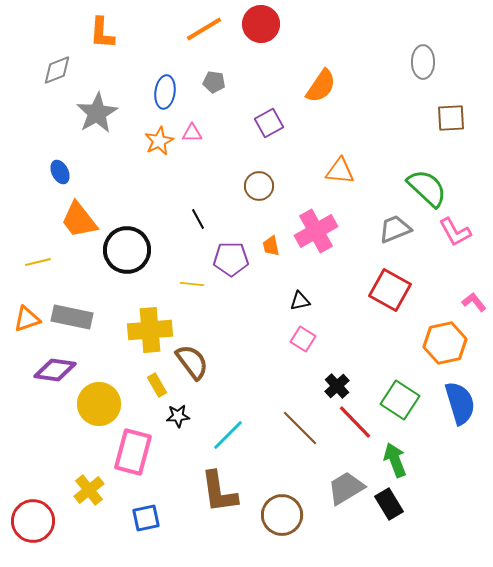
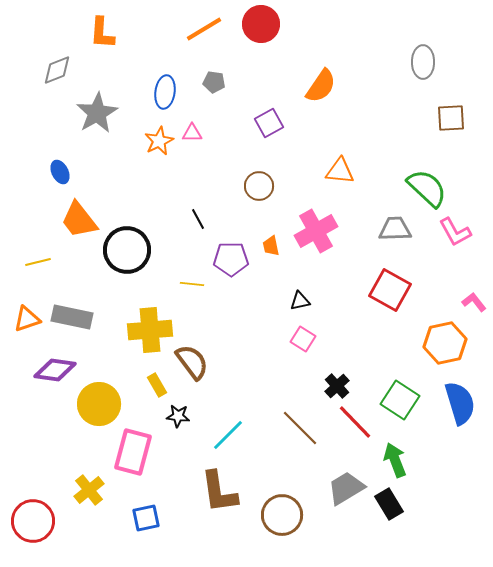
gray trapezoid at (395, 229): rotated 20 degrees clockwise
black star at (178, 416): rotated 10 degrees clockwise
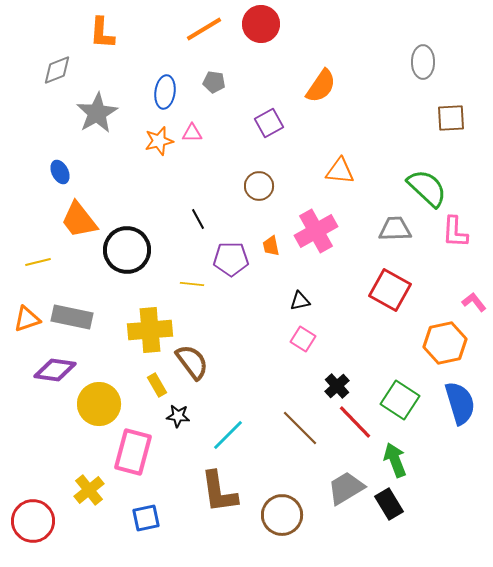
orange star at (159, 141): rotated 12 degrees clockwise
pink L-shape at (455, 232): rotated 32 degrees clockwise
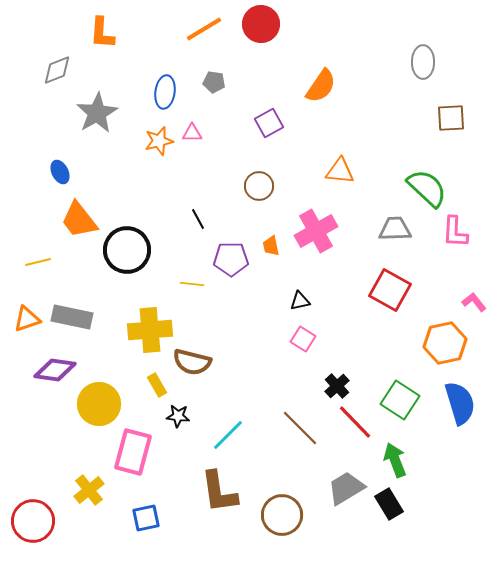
brown semicircle at (192, 362): rotated 141 degrees clockwise
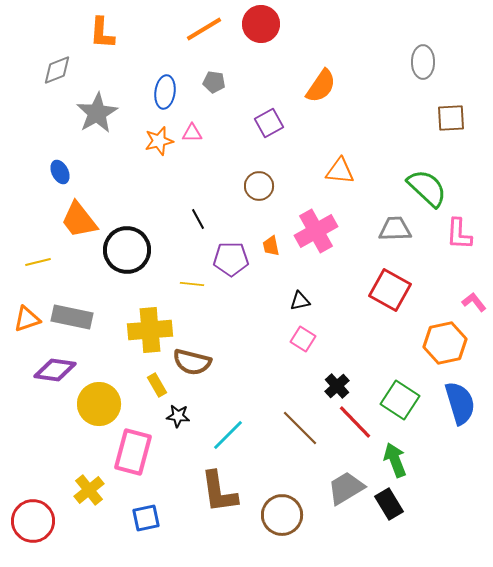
pink L-shape at (455, 232): moved 4 px right, 2 px down
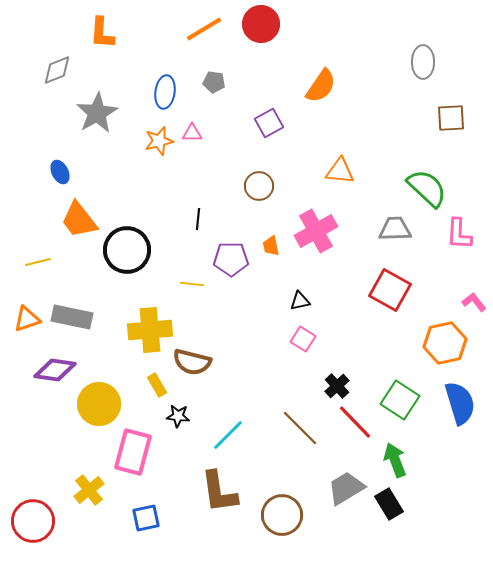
black line at (198, 219): rotated 35 degrees clockwise
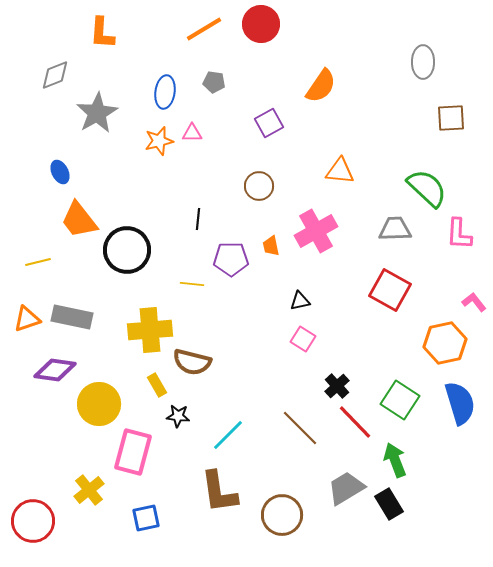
gray diamond at (57, 70): moved 2 px left, 5 px down
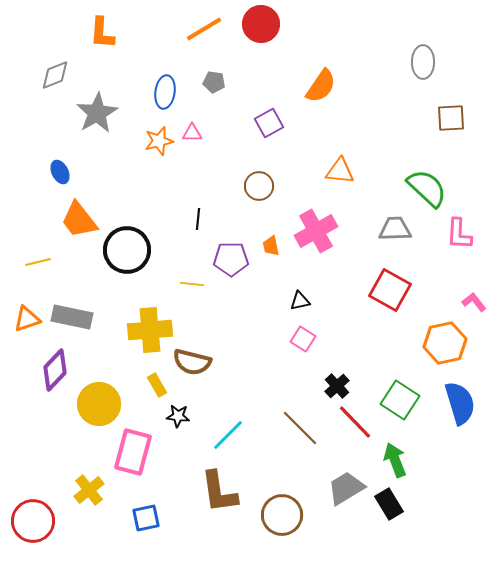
purple diamond at (55, 370): rotated 54 degrees counterclockwise
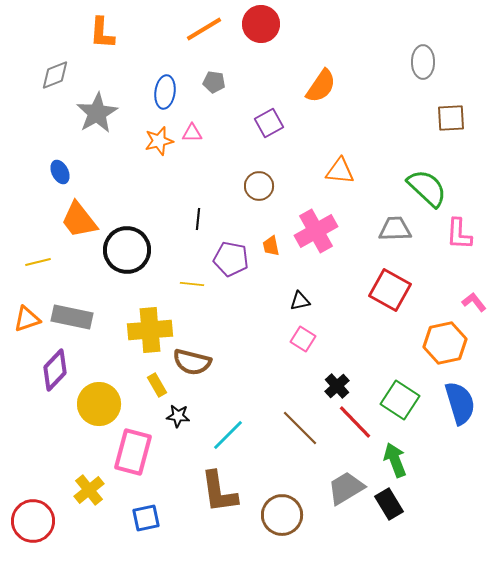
purple pentagon at (231, 259): rotated 12 degrees clockwise
